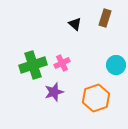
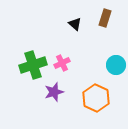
orange hexagon: rotated 16 degrees counterclockwise
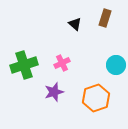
green cross: moved 9 px left
orange hexagon: rotated 16 degrees clockwise
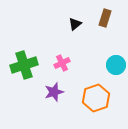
black triangle: rotated 40 degrees clockwise
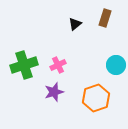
pink cross: moved 4 px left, 2 px down
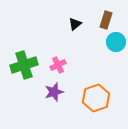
brown rectangle: moved 1 px right, 2 px down
cyan circle: moved 23 px up
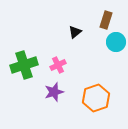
black triangle: moved 8 px down
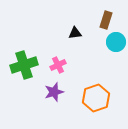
black triangle: moved 1 px down; rotated 32 degrees clockwise
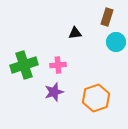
brown rectangle: moved 1 px right, 3 px up
pink cross: rotated 21 degrees clockwise
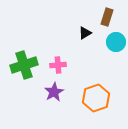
black triangle: moved 10 px right; rotated 24 degrees counterclockwise
purple star: rotated 12 degrees counterclockwise
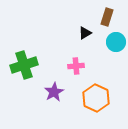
pink cross: moved 18 px right, 1 px down
orange hexagon: rotated 16 degrees counterclockwise
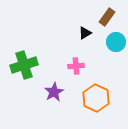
brown rectangle: rotated 18 degrees clockwise
